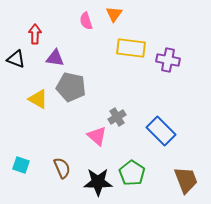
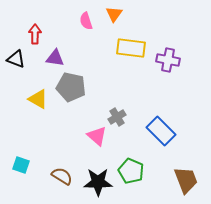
brown semicircle: moved 8 px down; rotated 35 degrees counterclockwise
green pentagon: moved 1 px left, 2 px up; rotated 10 degrees counterclockwise
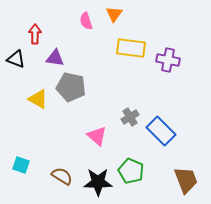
gray cross: moved 13 px right
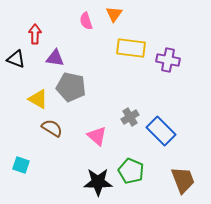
brown semicircle: moved 10 px left, 48 px up
brown trapezoid: moved 3 px left
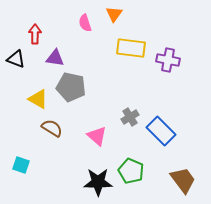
pink semicircle: moved 1 px left, 2 px down
brown trapezoid: rotated 16 degrees counterclockwise
